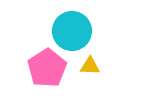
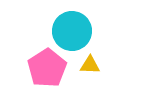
yellow triangle: moved 1 px up
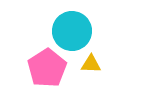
yellow triangle: moved 1 px right, 1 px up
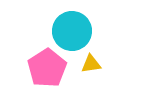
yellow triangle: rotated 10 degrees counterclockwise
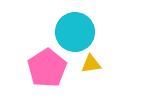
cyan circle: moved 3 px right, 1 px down
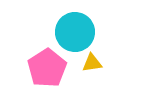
yellow triangle: moved 1 px right, 1 px up
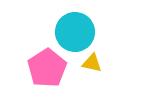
yellow triangle: rotated 20 degrees clockwise
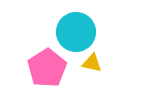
cyan circle: moved 1 px right
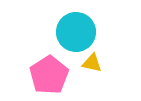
pink pentagon: moved 2 px right, 7 px down
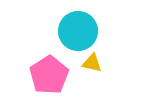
cyan circle: moved 2 px right, 1 px up
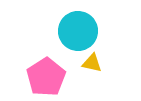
pink pentagon: moved 3 px left, 2 px down
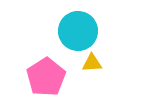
yellow triangle: rotated 15 degrees counterclockwise
